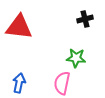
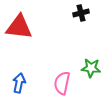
black cross: moved 4 px left, 6 px up
green star: moved 15 px right, 10 px down
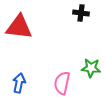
black cross: rotated 21 degrees clockwise
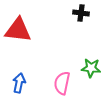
red triangle: moved 1 px left, 3 px down
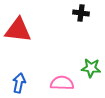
pink semicircle: rotated 80 degrees clockwise
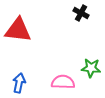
black cross: rotated 21 degrees clockwise
pink semicircle: moved 1 px right, 1 px up
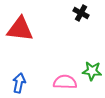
red triangle: moved 2 px right, 1 px up
green star: moved 1 px right, 3 px down
pink semicircle: moved 2 px right
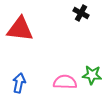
green star: moved 4 px down
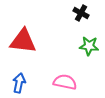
red triangle: moved 3 px right, 12 px down
green star: moved 3 px left, 29 px up
pink semicircle: rotated 10 degrees clockwise
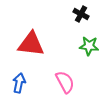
black cross: moved 1 px down
red triangle: moved 8 px right, 3 px down
pink semicircle: rotated 50 degrees clockwise
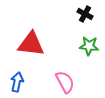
black cross: moved 4 px right
blue arrow: moved 2 px left, 1 px up
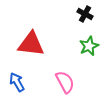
green star: rotated 30 degrees counterclockwise
blue arrow: rotated 42 degrees counterclockwise
